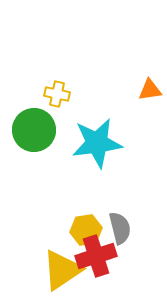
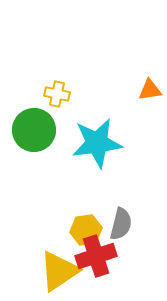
gray semicircle: moved 1 px right, 4 px up; rotated 28 degrees clockwise
yellow triangle: moved 3 px left, 1 px down
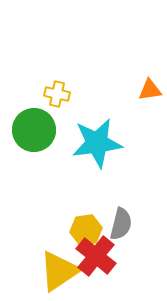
red cross: rotated 33 degrees counterclockwise
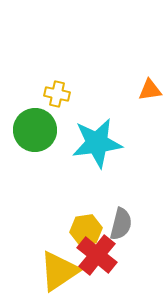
green circle: moved 1 px right
red cross: moved 1 px right, 1 px up
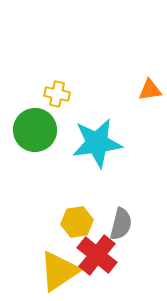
yellow hexagon: moved 9 px left, 8 px up
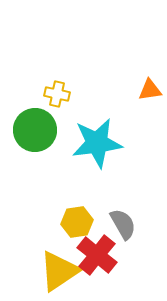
gray semicircle: moved 2 px right; rotated 44 degrees counterclockwise
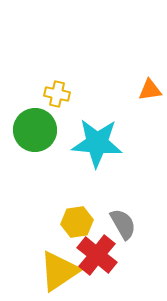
cyan star: rotated 12 degrees clockwise
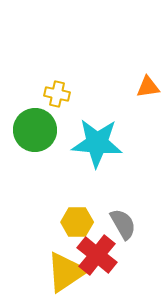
orange triangle: moved 2 px left, 3 px up
yellow hexagon: rotated 8 degrees clockwise
yellow triangle: moved 7 px right, 1 px down
